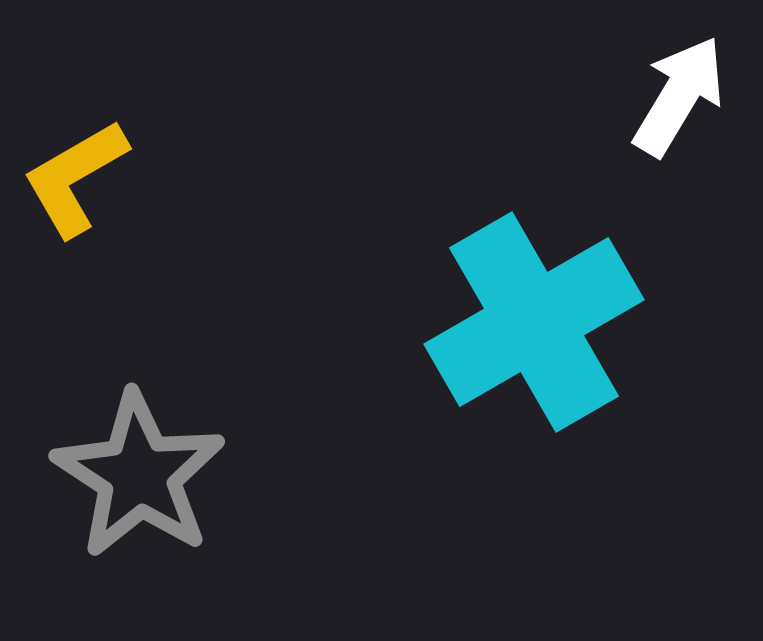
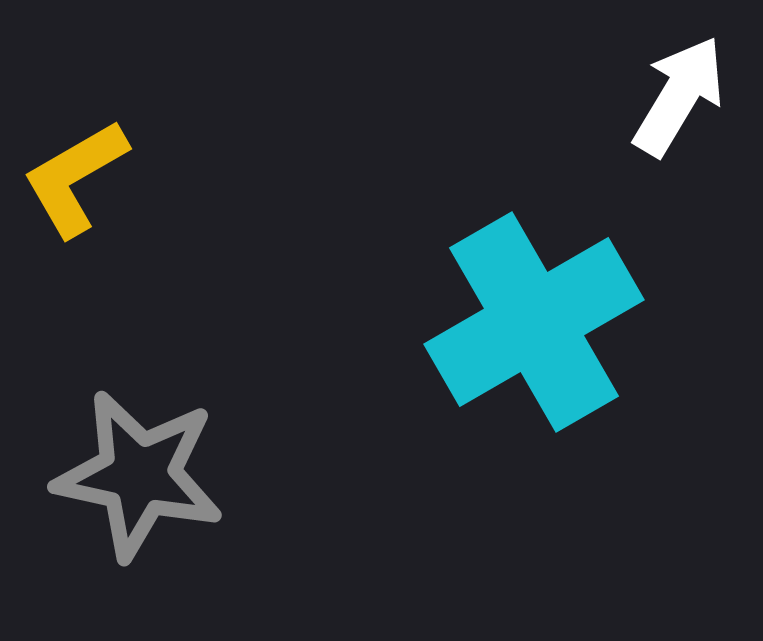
gray star: rotated 21 degrees counterclockwise
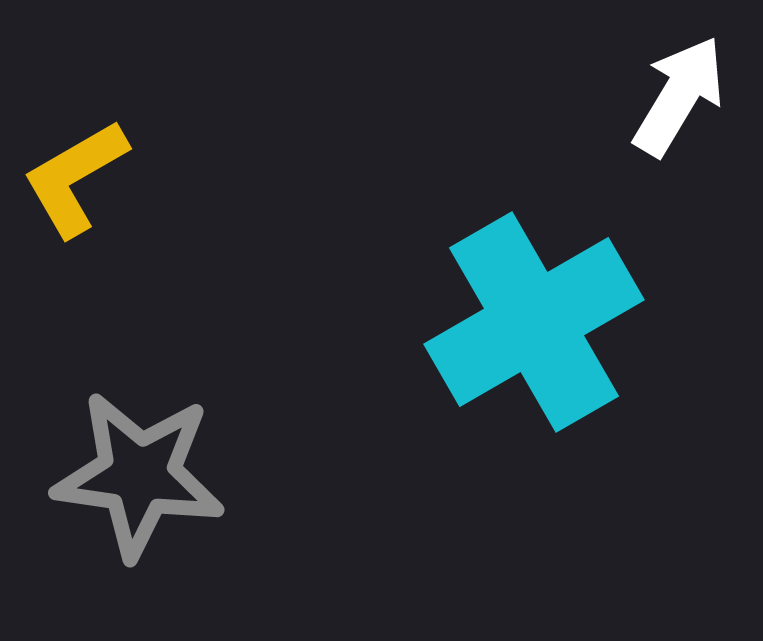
gray star: rotated 4 degrees counterclockwise
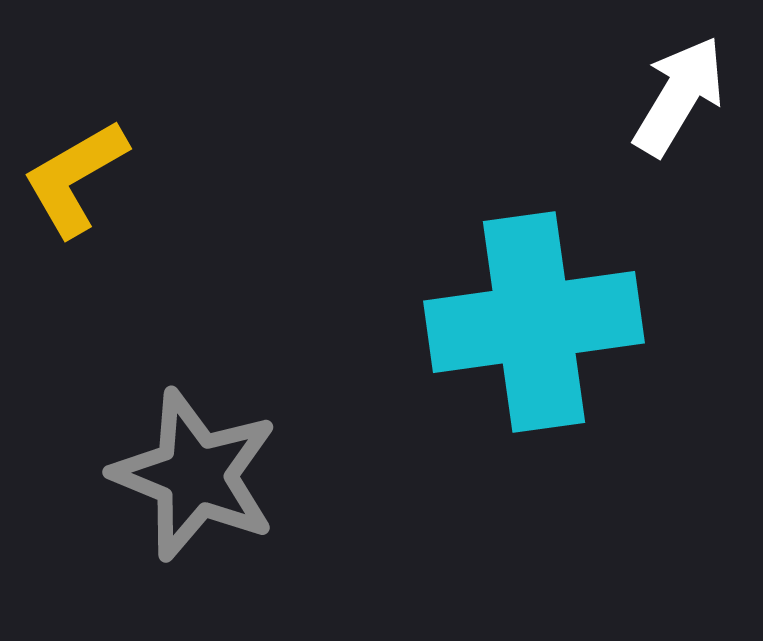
cyan cross: rotated 22 degrees clockwise
gray star: moved 56 px right; rotated 14 degrees clockwise
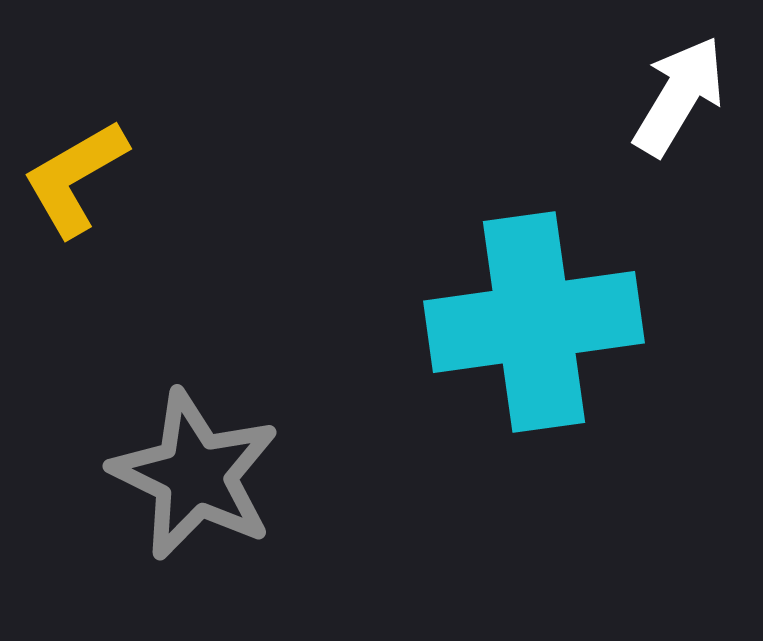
gray star: rotated 4 degrees clockwise
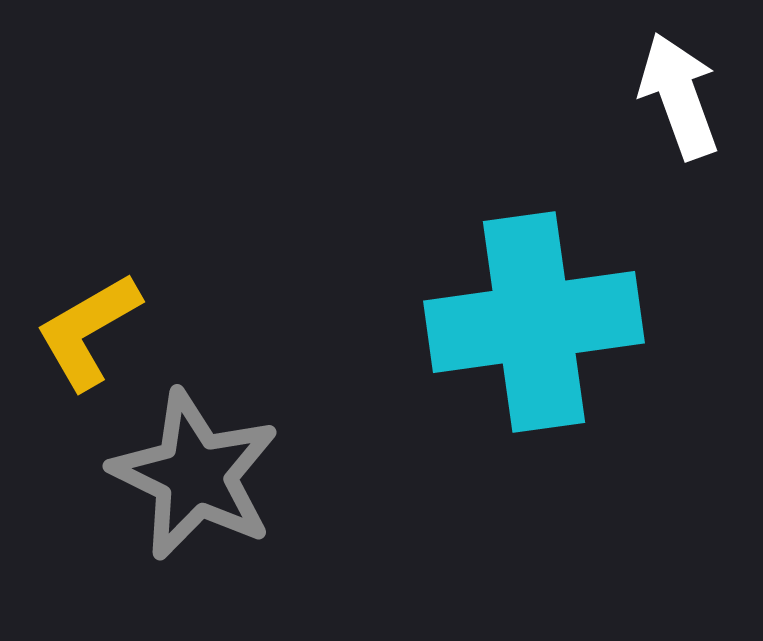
white arrow: rotated 51 degrees counterclockwise
yellow L-shape: moved 13 px right, 153 px down
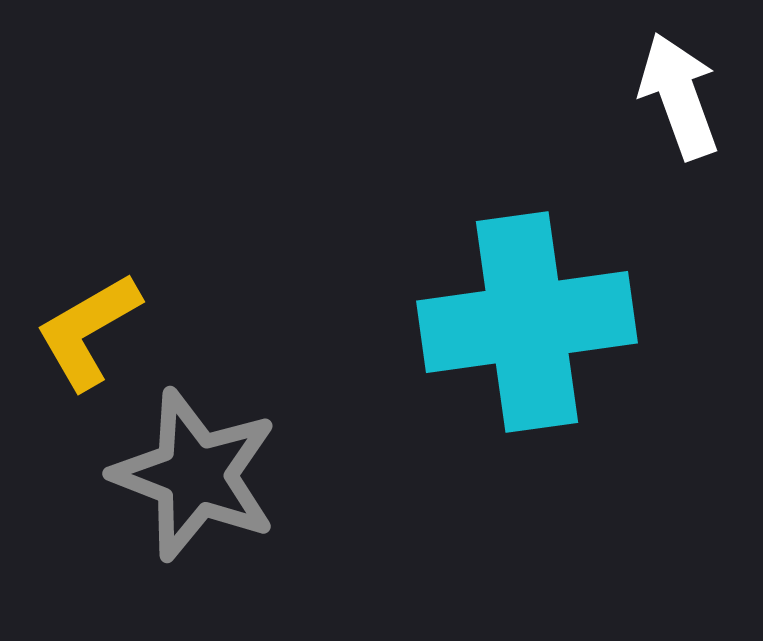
cyan cross: moved 7 px left
gray star: rotated 5 degrees counterclockwise
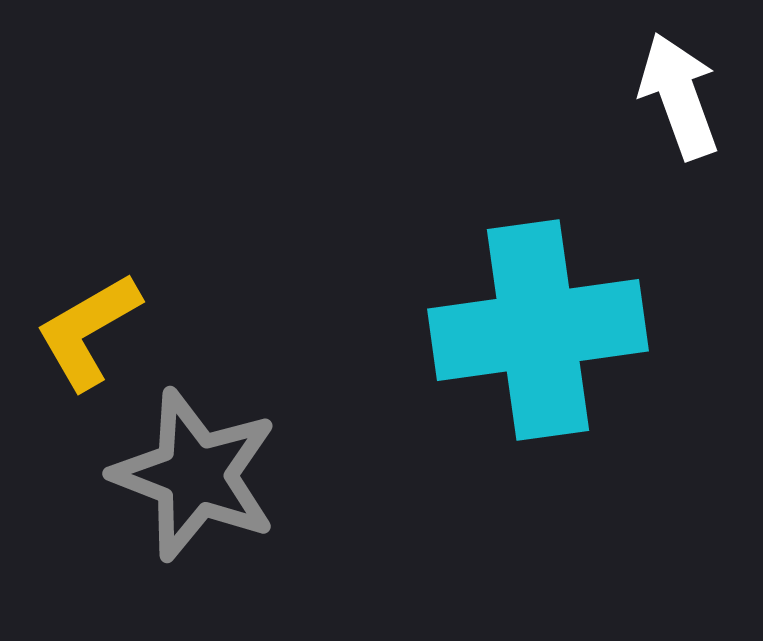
cyan cross: moved 11 px right, 8 px down
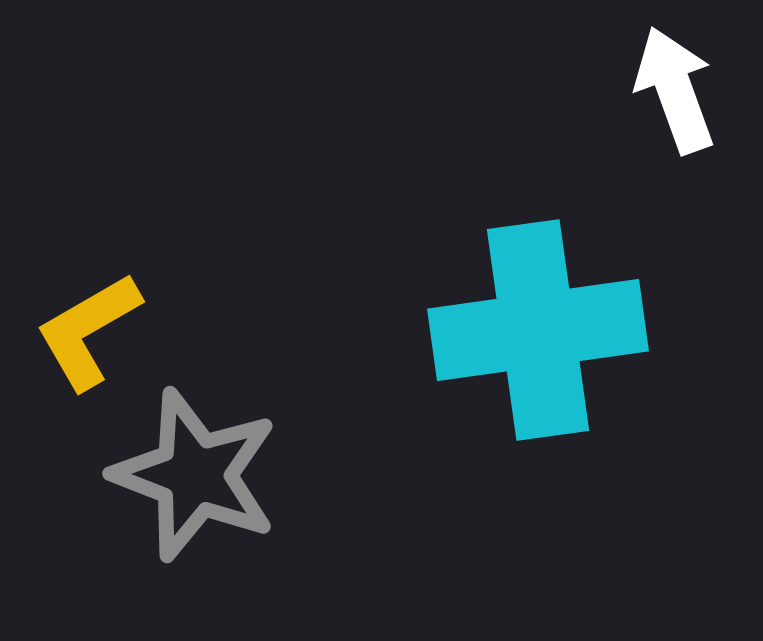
white arrow: moved 4 px left, 6 px up
